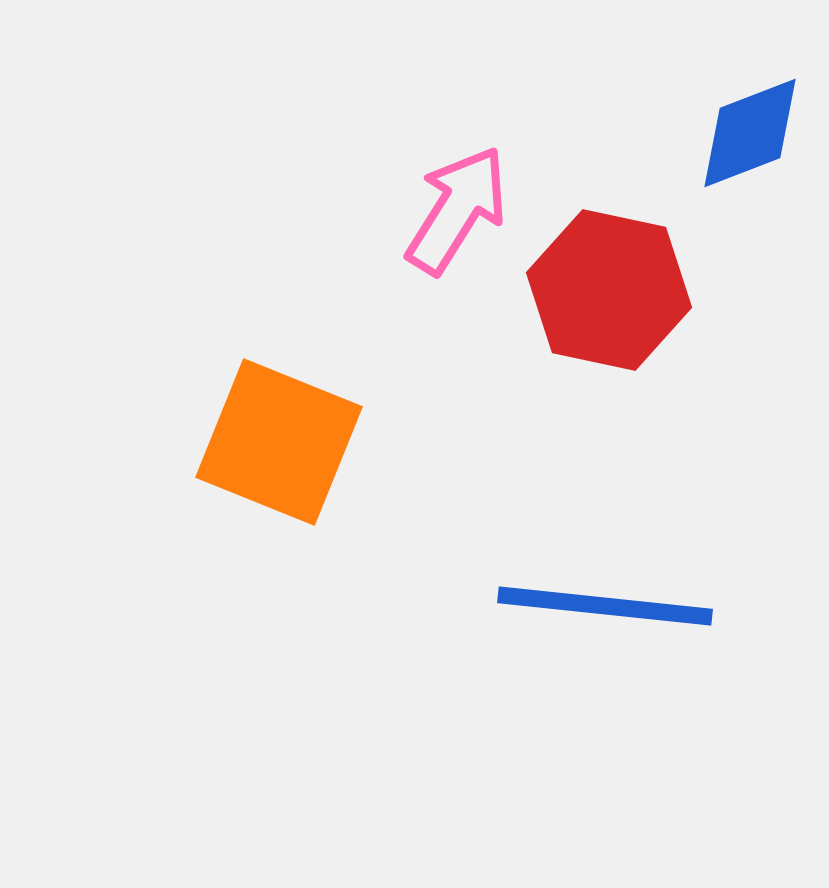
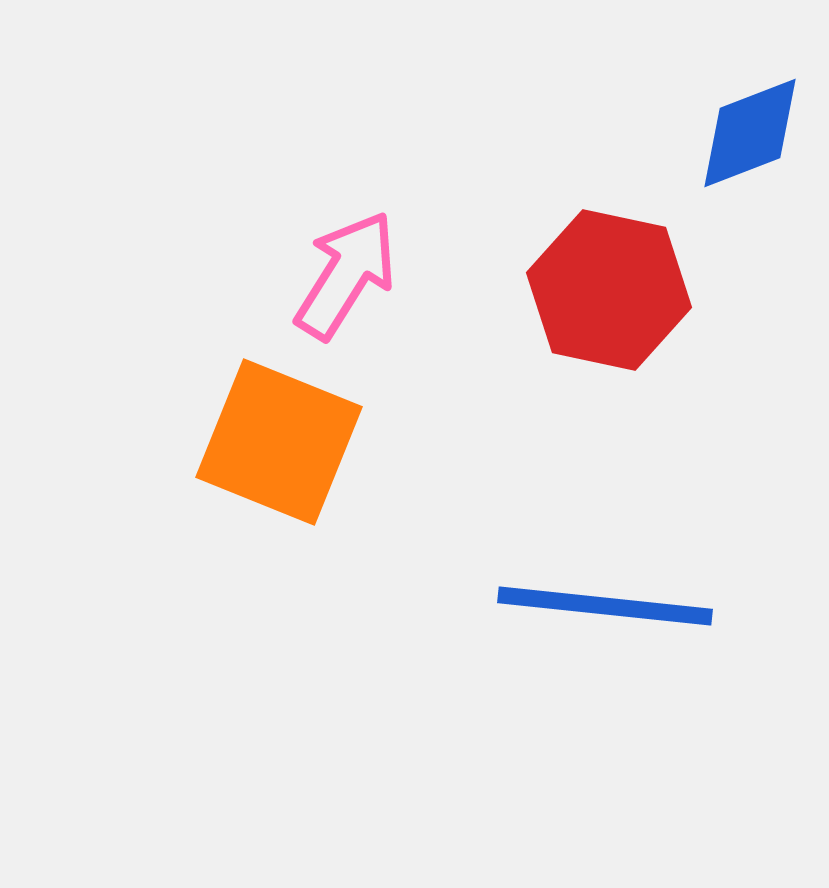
pink arrow: moved 111 px left, 65 px down
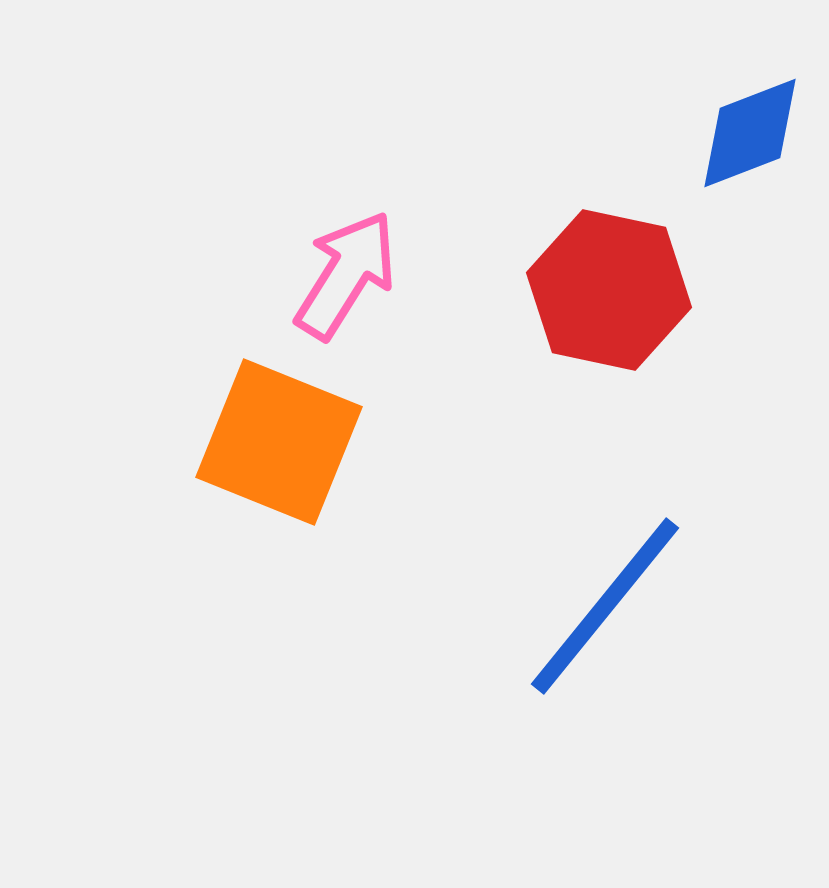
blue line: rotated 57 degrees counterclockwise
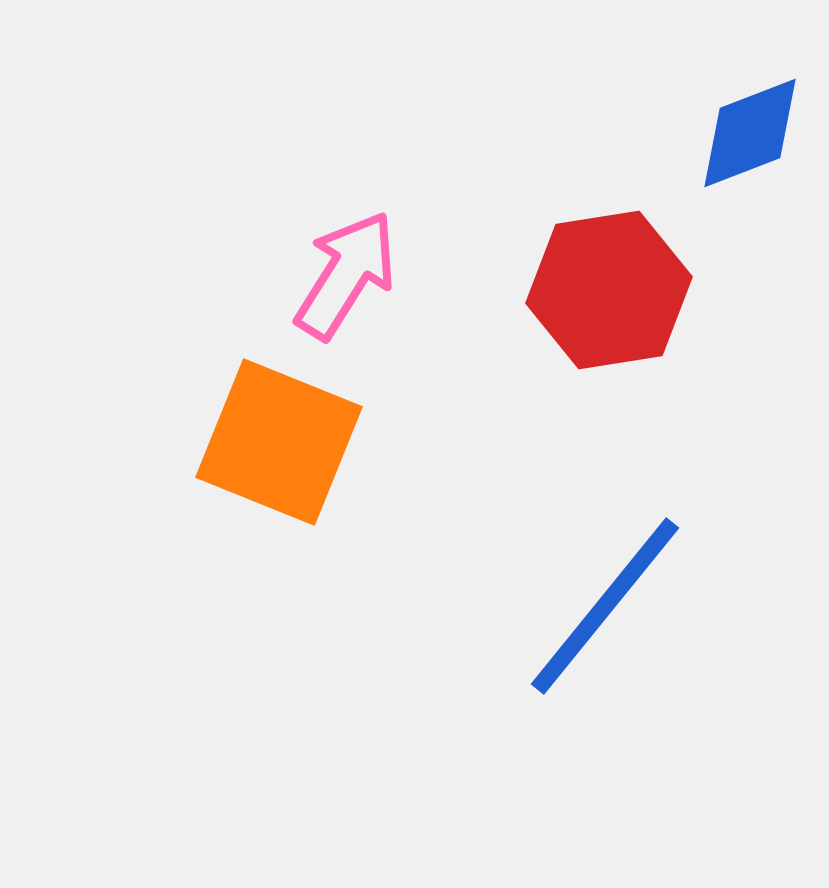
red hexagon: rotated 21 degrees counterclockwise
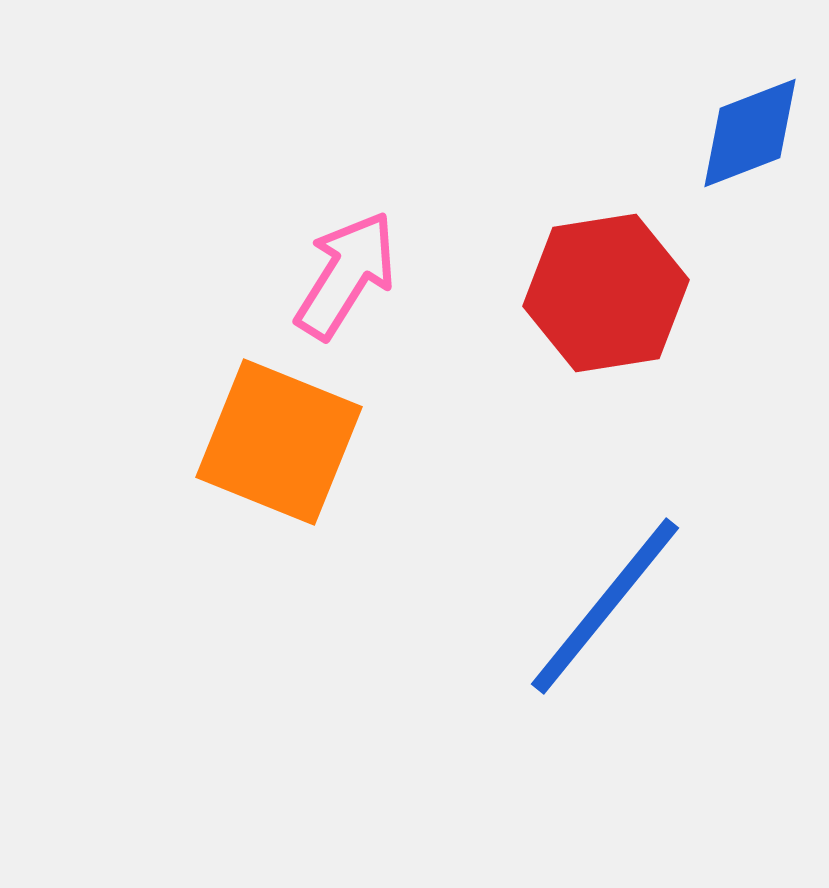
red hexagon: moved 3 px left, 3 px down
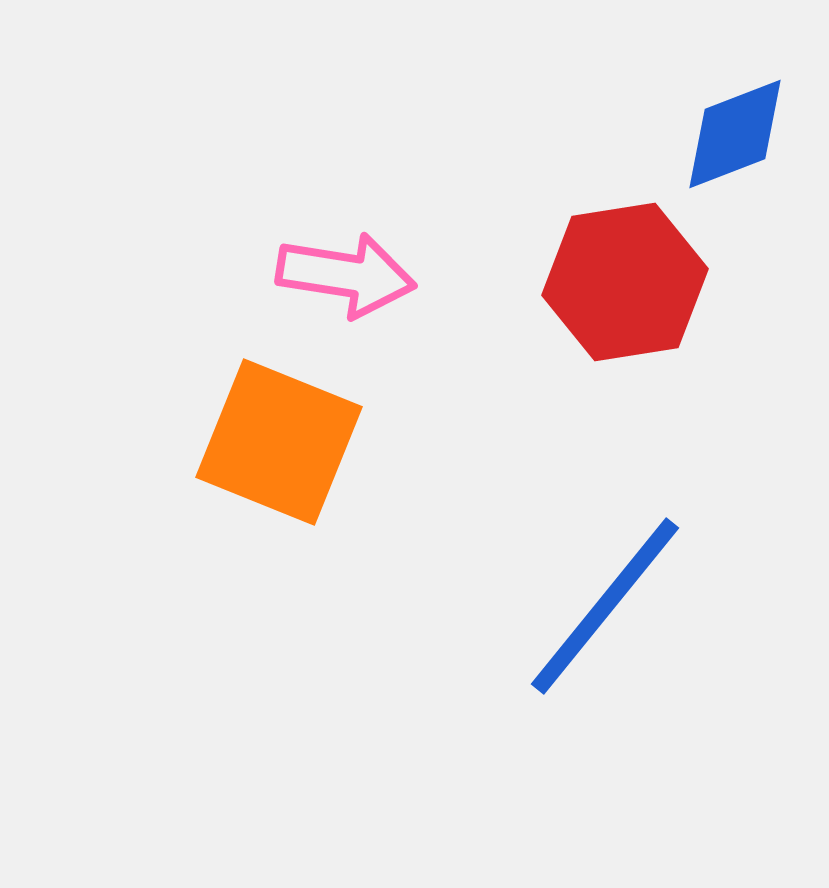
blue diamond: moved 15 px left, 1 px down
pink arrow: rotated 67 degrees clockwise
red hexagon: moved 19 px right, 11 px up
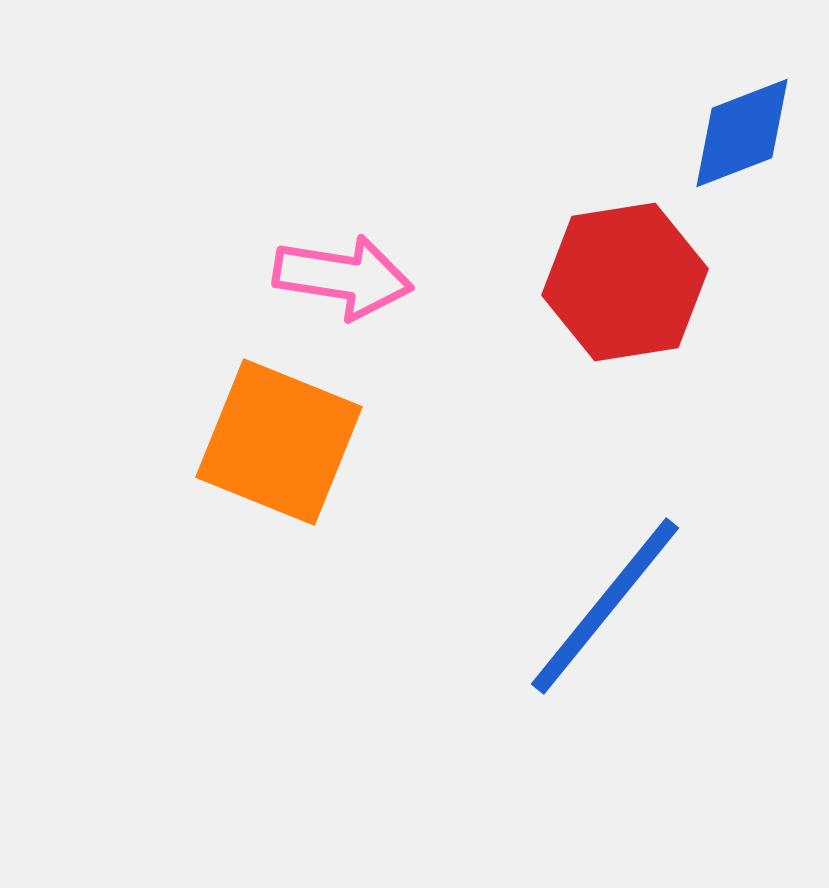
blue diamond: moved 7 px right, 1 px up
pink arrow: moved 3 px left, 2 px down
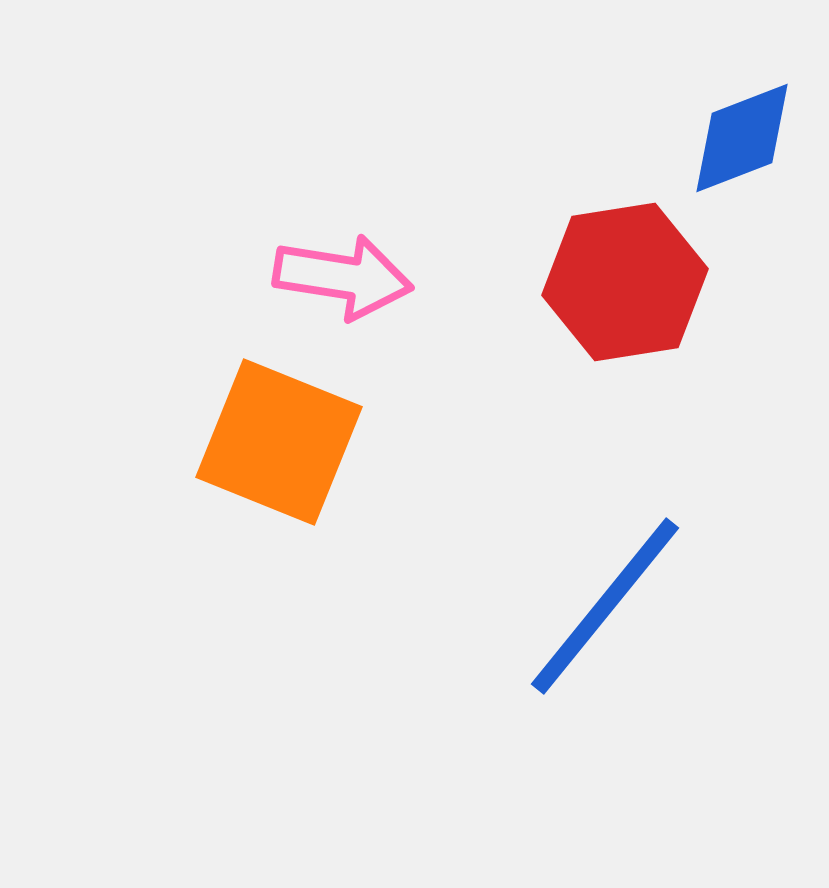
blue diamond: moved 5 px down
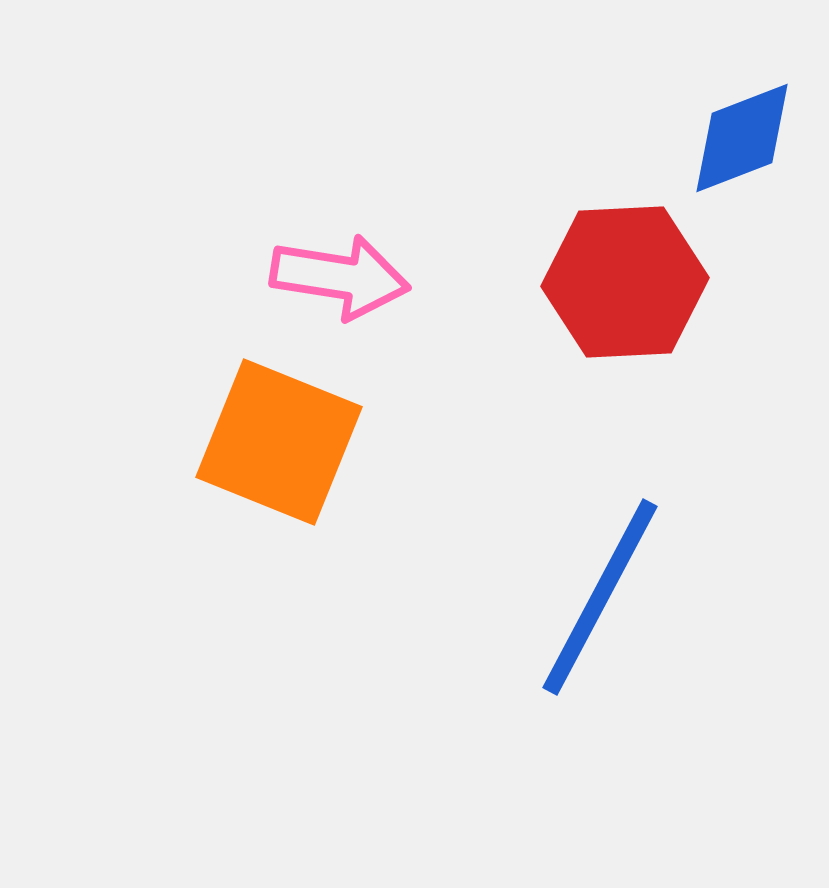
pink arrow: moved 3 px left
red hexagon: rotated 6 degrees clockwise
blue line: moved 5 px left, 9 px up; rotated 11 degrees counterclockwise
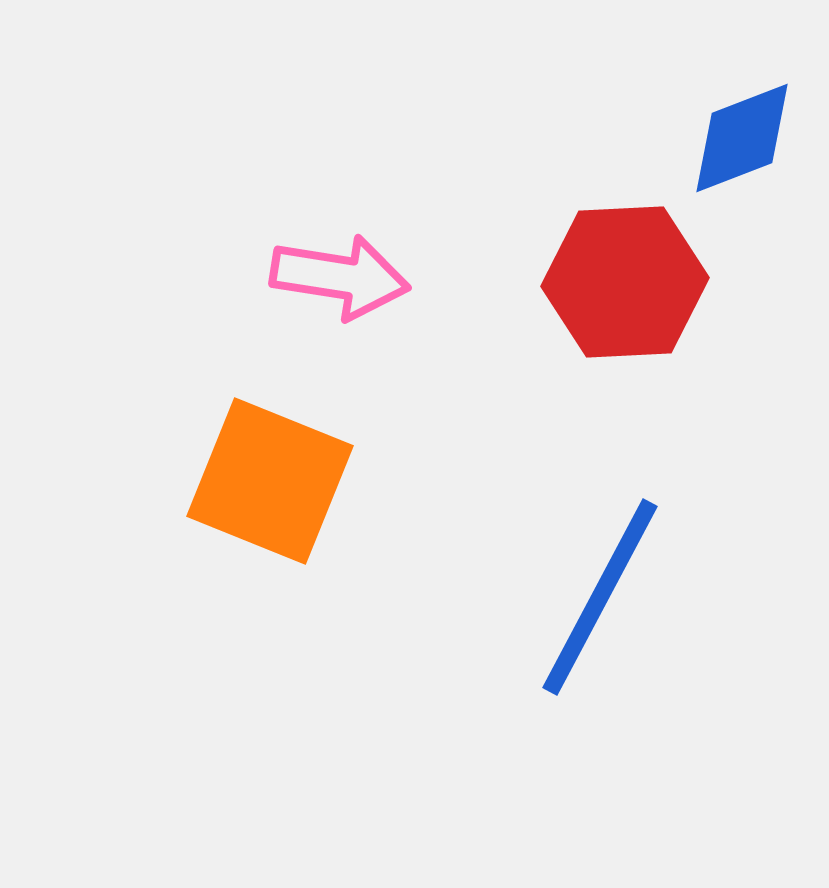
orange square: moved 9 px left, 39 px down
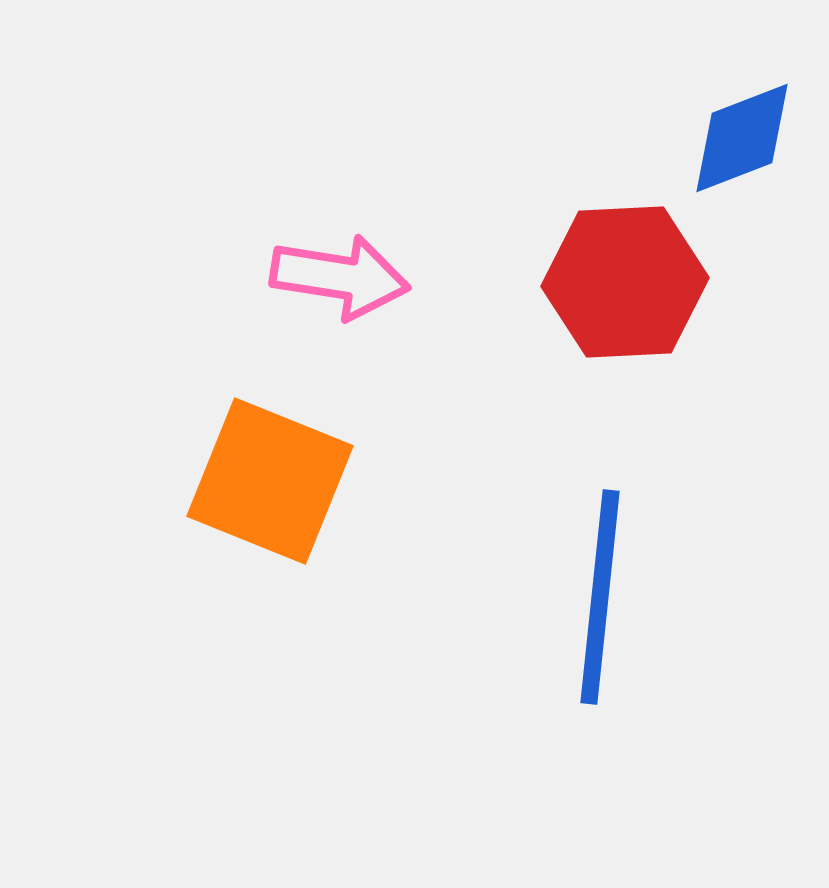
blue line: rotated 22 degrees counterclockwise
